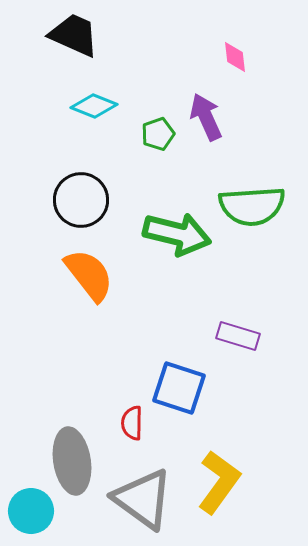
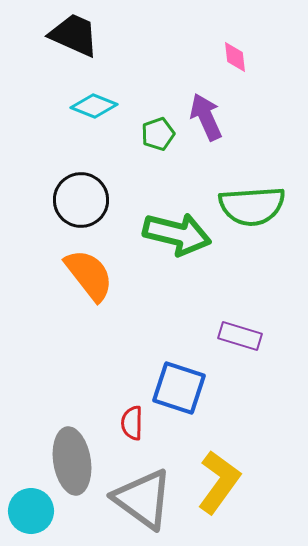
purple rectangle: moved 2 px right
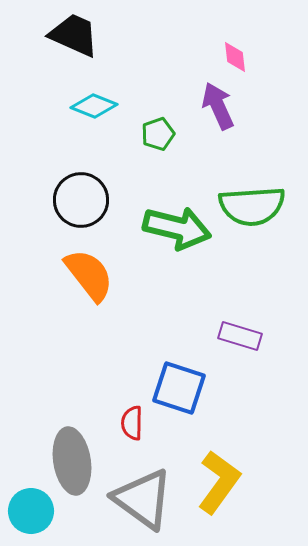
purple arrow: moved 12 px right, 11 px up
green arrow: moved 6 px up
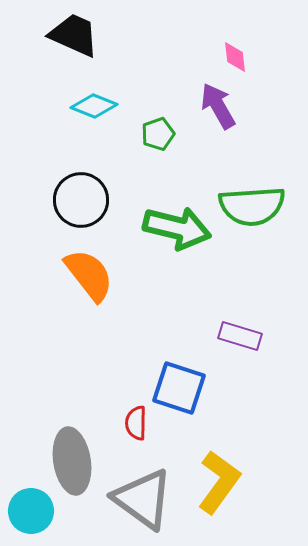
purple arrow: rotated 6 degrees counterclockwise
red semicircle: moved 4 px right
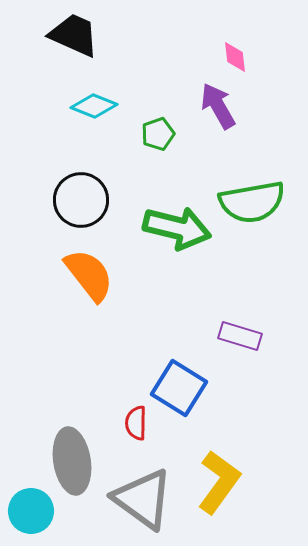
green semicircle: moved 4 px up; rotated 6 degrees counterclockwise
blue square: rotated 14 degrees clockwise
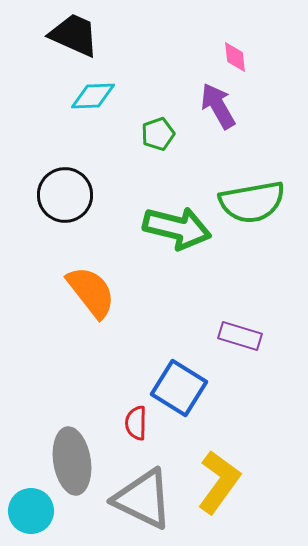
cyan diamond: moved 1 px left, 10 px up; rotated 24 degrees counterclockwise
black circle: moved 16 px left, 5 px up
orange semicircle: moved 2 px right, 17 px down
gray triangle: rotated 10 degrees counterclockwise
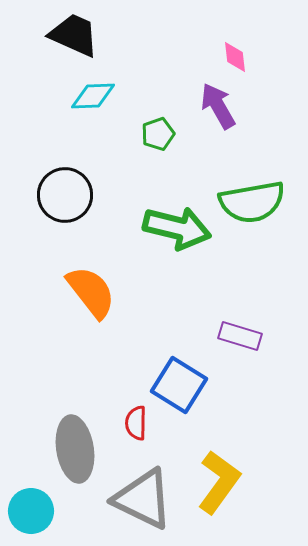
blue square: moved 3 px up
gray ellipse: moved 3 px right, 12 px up
